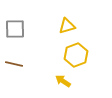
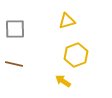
yellow triangle: moved 5 px up
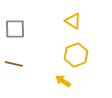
yellow triangle: moved 6 px right; rotated 48 degrees clockwise
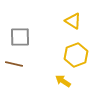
gray square: moved 5 px right, 8 px down
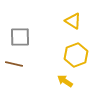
yellow arrow: moved 2 px right
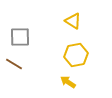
yellow hexagon: rotated 10 degrees clockwise
brown line: rotated 18 degrees clockwise
yellow arrow: moved 3 px right, 1 px down
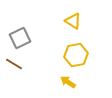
gray square: moved 1 px down; rotated 25 degrees counterclockwise
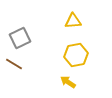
yellow triangle: rotated 36 degrees counterclockwise
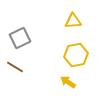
brown line: moved 1 px right, 3 px down
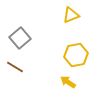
yellow triangle: moved 2 px left, 6 px up; rotated 18 degrees counterclockwise
gray square: rotated 15 degrees counterclockwise
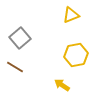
yellow arrow: moved 6 px left, 3 px down
